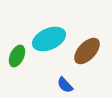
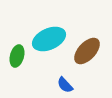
green ellipse: rotated 10 degrees counterclockwise
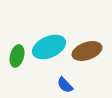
cyan ellipse: moved 8 px down
brown ellipse: rotated 28 degrees clockwise
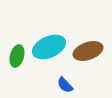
brown ellipse: moved 1 px right
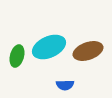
blue semicircle: rotated 48 degrees counterclockwise
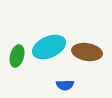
brown ellipse: moved 1 px left, 1 px down; rotated 28 degrees clockwise
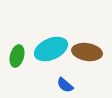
cyan ellipse: moved 2 px right, 2 px down
blue semicircle: rotated 42 degrees clockwise
